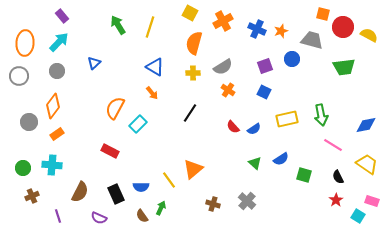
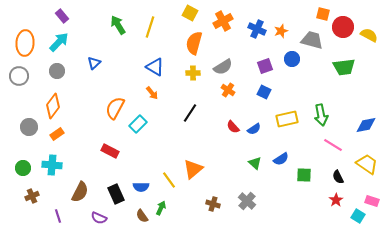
gray circle at (29, 122): moved 5 px down
green square at (304, 175): rotated 14 degrees counterclockwise
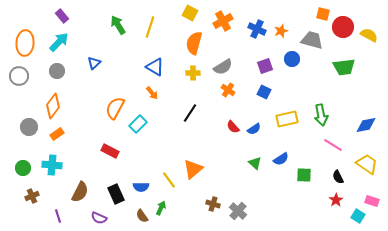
gray cross at (247, 201): moved 9 px left, 10 px down
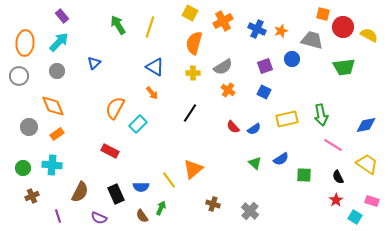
orange diamond at (53, 106): rotated 60 degrees counterclockwise
gray cross at (238, 211): moved 12 px right
cyan square at (358, 216): moved 3 px left, 1 px down
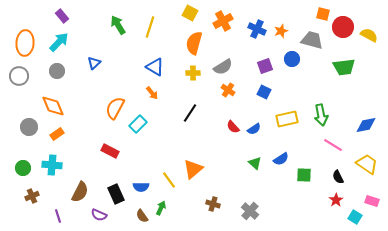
purple semicircle at (99, 218): moved 3 px up
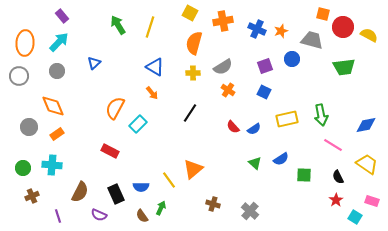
orange cross at (223, 21): rotated 18 degrees clockwise
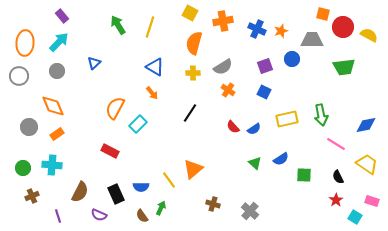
gray trapezoid at (312, 40): rotated 15 degrees counterclockwise
pink line at (333, 145): moved 3 px right, 1 px up
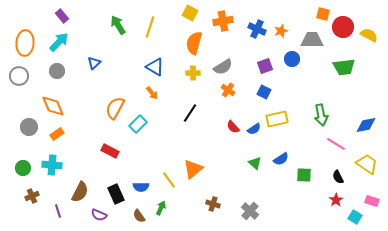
yellow rectangle at (287, 119): moved 10 px left
purple line at (58, 216): moved 5 px up
brown semicircle at (142, 216): moved 3 px left
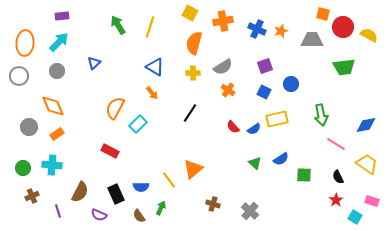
purple rectangle at (62, 16): rotated 56 degrees counterclockwise
blue circle at (292, 59): moved 1 px left, 25 px down
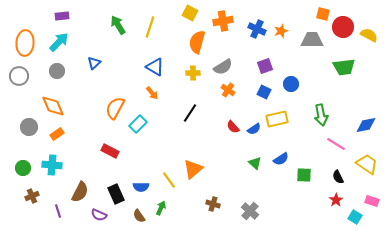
orange semicircle at (194, 43): moved 3 px right, 1 px up
